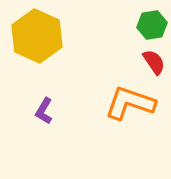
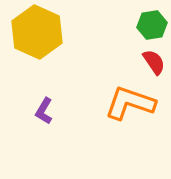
yellow hexagon: moved 4 px up
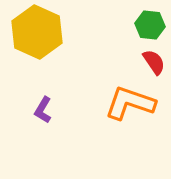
green hexagon: moved 2 px left; rotated 16 degrees clockwise
purple L-shape: moved 1 px left, 1 px up
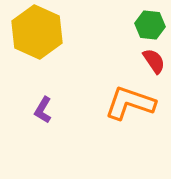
red semicircle: moved 1 px up
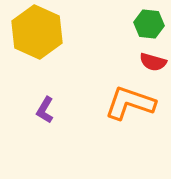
green hexagon: moved 1 px left, 1 px up
red semicircle: moved 1 px left, 1 px down; rotated 140 degrees clockwise
purple L-shape: moved 2 px right
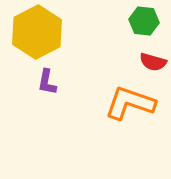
green hexagon: moved 5 px left, 3 px up
yellow hexagon: rotated 9 degrees clockwise
purple L-shape: moved 2 px right, 28 px up; rotated 20 degrees counterclockwise
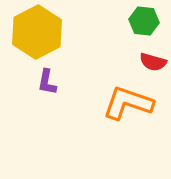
orange L-shape: moved 2 px left
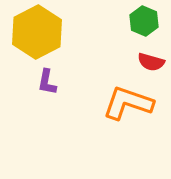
green hexagon: rotated 16 degrees clockwise
red semicircle: moved 2 px left
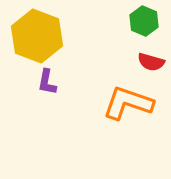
yellow hexagon: moved 4 px down; rotated 12 degrees counterclockwise
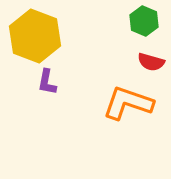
yellow hexagon: moved 2 px left
